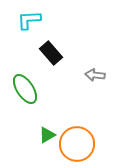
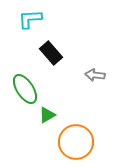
cyan L-shape: moved 1 px right, 1 px up
green triangle: moved 20 px up
orange circle: moved 1 px left, 2 px up
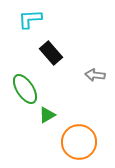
orange circle: moved 3 px right
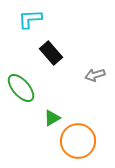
gray arrow: rotated 24 degrees counterclockwise
green ellipse: moved 4 px left, 1 px up; rotated 8 degrees counterclockwise
green triangle: moved 5 px right, 3 px down
orange circle: moved 1 px left, 1 px up
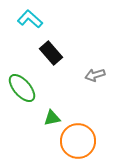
cyan L-shape: rotated 45 degrees clockwise
green ellipse: moved 1 px right
green triangle: rotated 18 degrees clockwise
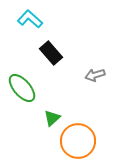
green triangle: rotated 30 degrees counterclockwise
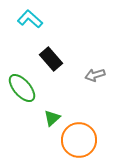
black rectangle: moved 6 px down
orange circle: moved 1 px right, 1 px up
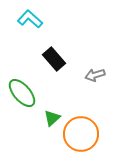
black rectangle: moved 3 px right
green ellipse: moved 5 px down
orange circle: moved 2 px right, 6 px up
